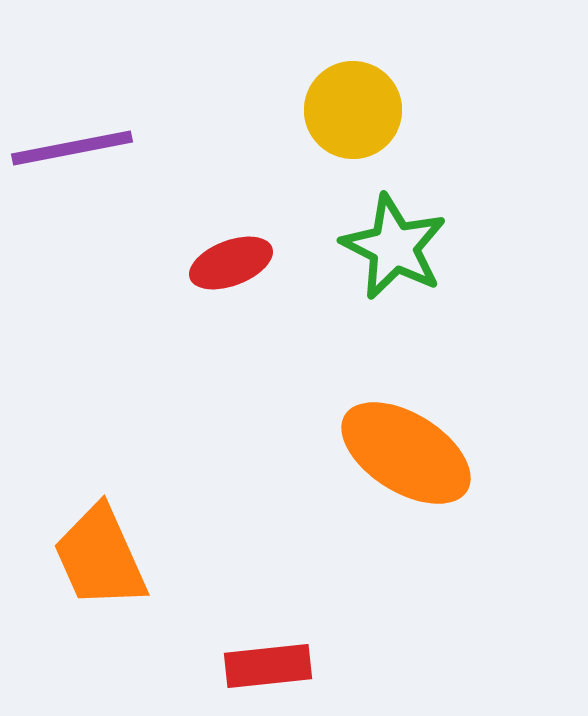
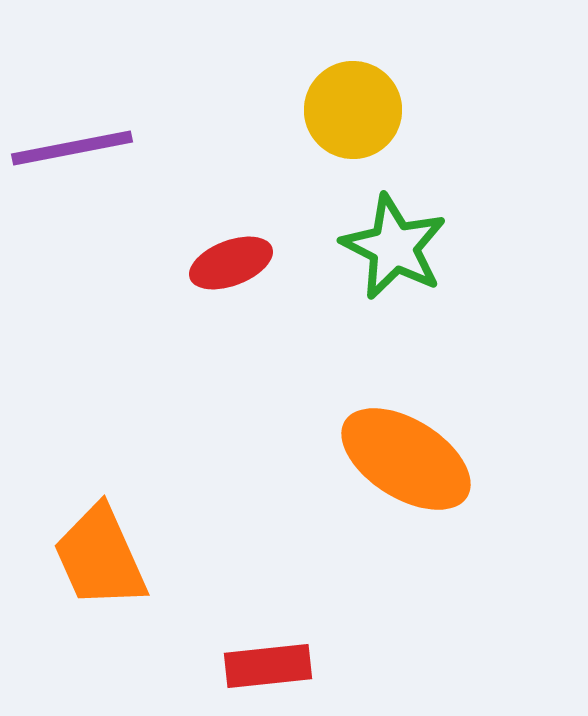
orange ellipse: moved 6 px down
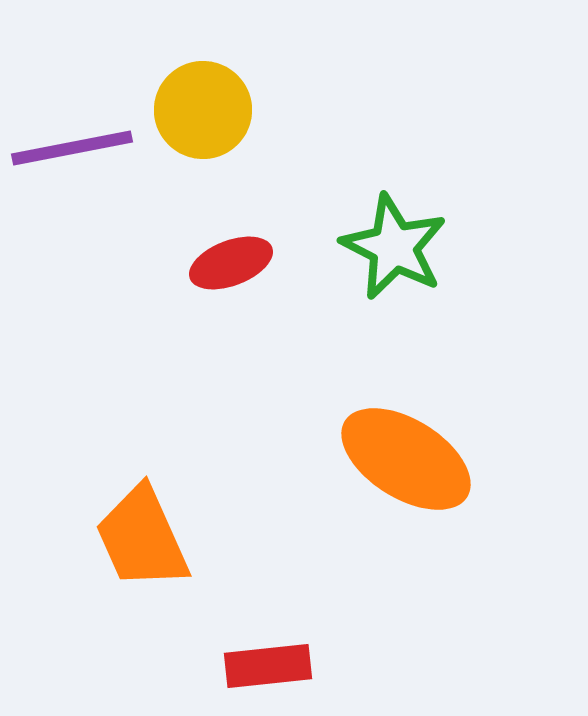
yellow circle: moved 150 px left
orange trapezoid: moved 42 px right, 19 px up
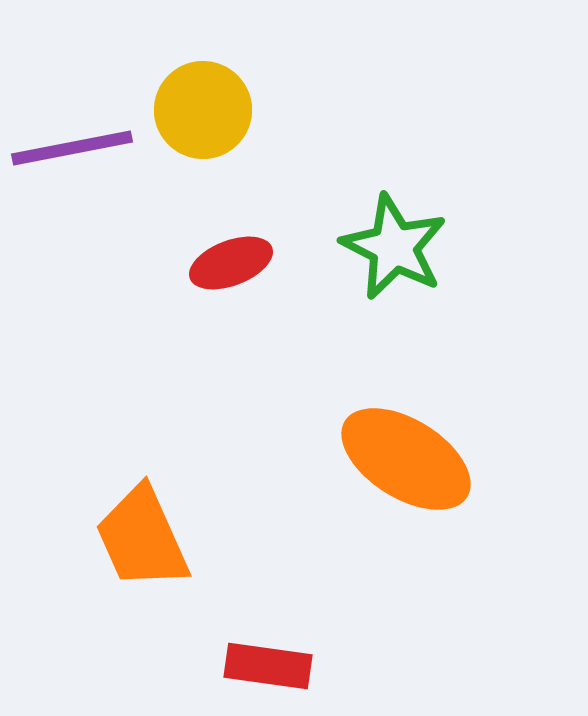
red rectangle: rotated 14 degrees clockwise
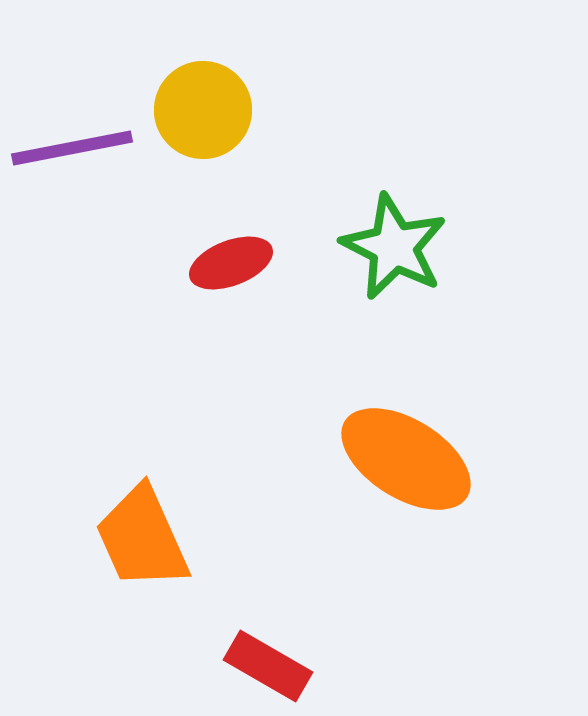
red rectangle: rotated 22 degrees clockwise
